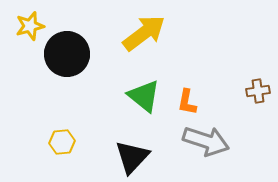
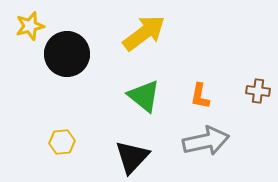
brown cross: rotated 15 degrees clockwise
orange L-shape: moved 13 px right, 6 px up
gray arrow: rotated 30 degrees counterclockwise
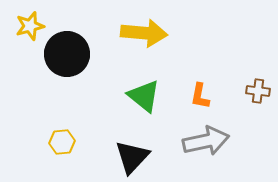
yellow arrow: rotated 42 degrees clockwise
